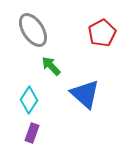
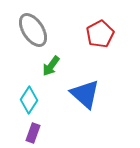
red pentagon: moved 2 px left, 1 px down
green arrow: rotated 100 degrees counterclockwise
purple rectangle: moved 1 px right
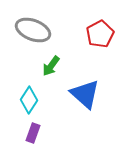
gray ellipse: rotated 36 degrees counterclockwise
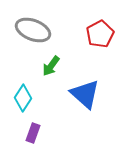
cyan diamond: moved 6 px left, 2 px up
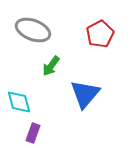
blue triangle: rotated 28 degrees clockwise
cyan diamond: moved 4 px left, 4 px down; rotated 48 degrees counterclockwise
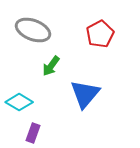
cyan diamond: rotated 44 degrees counterclockwise
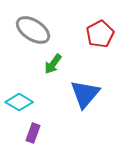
gray ellipse: rotated 12 degrees clockwise
green arrow: moved 2 px right, 2 px up
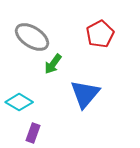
gray ellipse: moved 1 px left, 7 px down
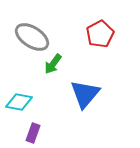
cyan diamond: rotated 20 degrees counterclockwise
